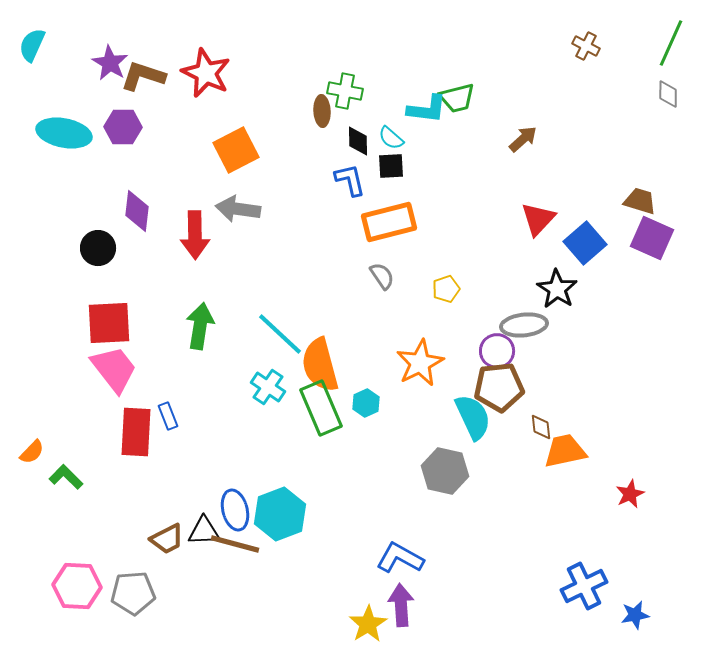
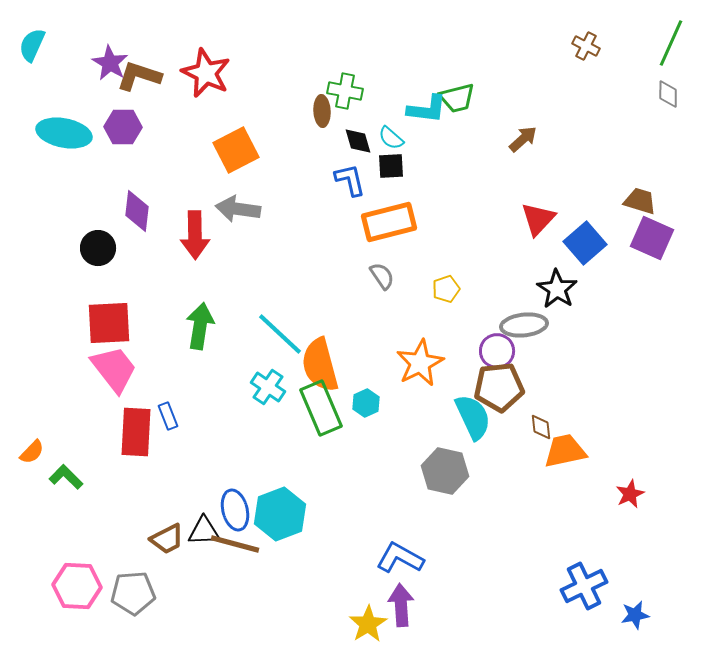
brown L-shape at (143, 76): moved 4 px left
black diamond at (358, 141): rotated 16 degrees counterclockwise
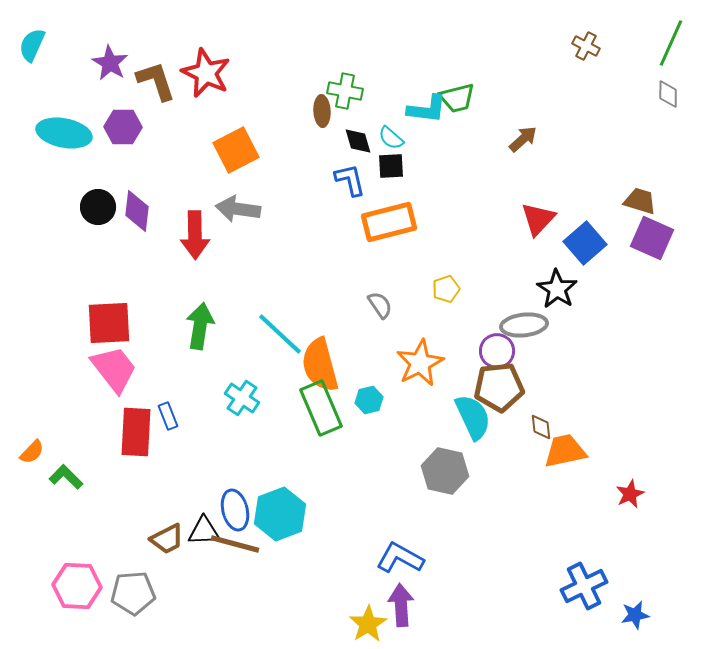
brown L-shape at (139, 76): moved 17 px right, 5 px down; rotated 54 degrees clockwise
black circle at (98, 248): moved 41 px up
gray semicircle at (382, 276): moved 2 px left, 29 px down
cyan cross at (268, 387): moved 26 px left, 11 px down
cyan hexagon at (366, 403): moved 3 px right, 3 px up; rotated 12 degrees clockwise
